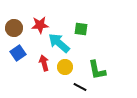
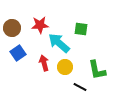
brown circle: moved 2 px left
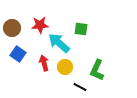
blue square: moved 1 px down; rotated 21 degrees counterclockwise
green L-shape: rotated 35 degrees clockwise
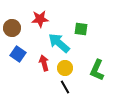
red star: moved 6 px up
yellow circle: moved 1 px down
black line: moved 15 px left; rotated 32 degrees clockwise
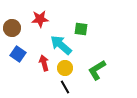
cyan arrow: moved 2 px right, 2 px down
green L-shape: rotated 35 degrees clockwise
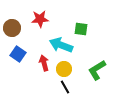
cyan arrow: rotated 20 degrees counterclockwise
yellow circle: moved 1 px left, 1 px down
